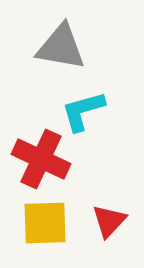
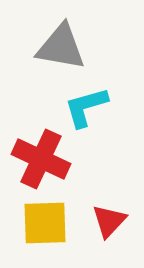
cyan L-shape: moved 3 px right, 4 px up
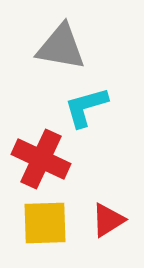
red triangle: moved 1 px left, 1 px up; rotated 15 degrees clockwise
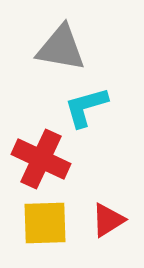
gray triangle: moved 1 px down
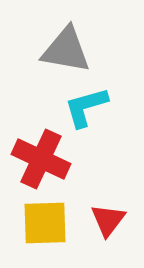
gray triangle: moved 5 px right, 2 px down
red triangle: rotated 21 degrees counterclockwise
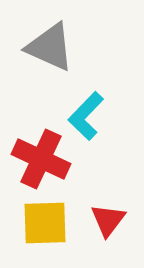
gray triangle: moved 16 px left, 3 px up; rotated 14 degrees clockwise
cyan L-shape: moved 9 px down; rotated 30 degrees counterclockwise
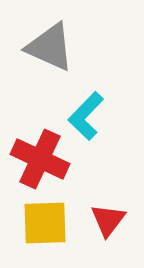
red cross: moved 1 px left
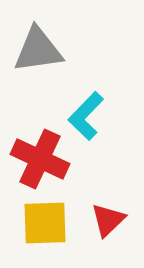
gray triangle: moved 12 px left, 3 px down; rotated 32 degrees counterclockwise
red triangle: rotated 9 degrees clockwise
